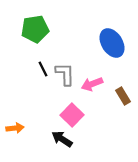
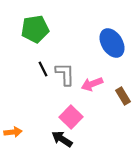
pink square: moved 1 px left, 2 px down
orange arrow: moved 2 px left, 4 px down
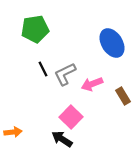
gray L-shape: rotated 115 degrees counterclockwise
